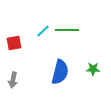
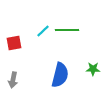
blue semicircle: moved 3 px down
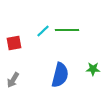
gray arrow: rotated 21 degrees clockwise
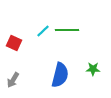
red square: rotated 35 degrees clockwise
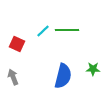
red square: moved 3 px right, 1 px down
blue semicircle: moved 3 px right, 1 px down
gray arrow: moved 3 px up; rotated 126 degrees clockwise
